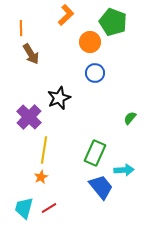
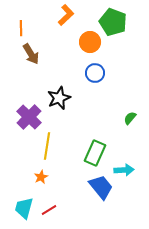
yellow line: moved 3 px right, 4 px up
red line: moved 2 px down
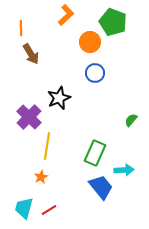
green semicircle: moved 1 px right, 2 px down
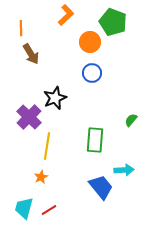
blue circle: moved 3 px left
black star: moved 4 px left
green rectangle: moved 13 px up; rotated 20 degrees counterclockwise
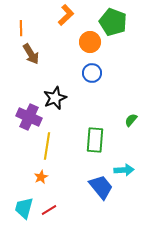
purple cross: rotated 20 degrees counterclockwise
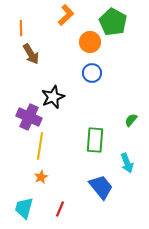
green pentagon: rotated 8 degrees clockwise
black star: moved 2 px left, 1 px up
yellow line: moved 7 px left
cyan arrow: moved 3 px right, 7 px up; rotated 72 degrees clockwise
red line: moved 11 px right, 1 px up; rotated 35 degrees counterclockwise
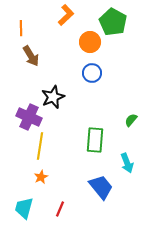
brown arrow: moved 2 px down
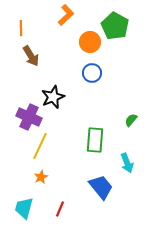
green pentagon: moved 2 px right, 4 px down
yellow line: rotated 16 degrees clockwise
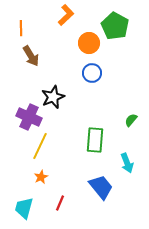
orange circle: moved 1 px left, 1 px down
red line: moved 6 px up
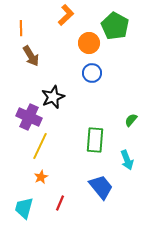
cyan arrow: moved 3 px up
